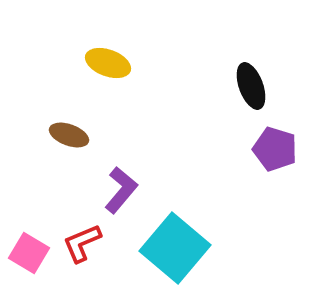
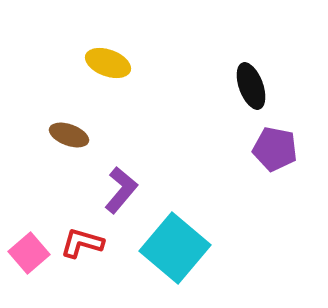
purple pentagon: rotated 6 degrees counterclockwise
red L-shape: rotated 39 degrees clockwise
pink square: rotated 18 degrees clockwise
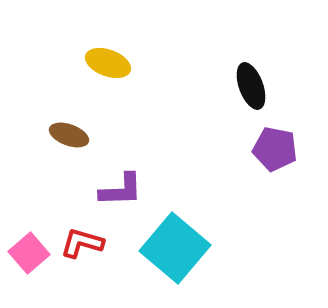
purple L-shape: rotated 48 degrees clockwise
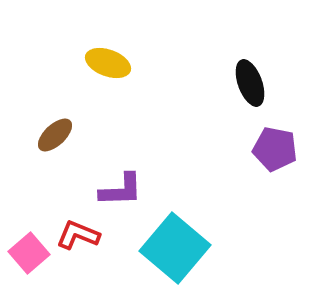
black ellipse: moved 1 px left, 3 px up
brown ellipse: moved 14 px left; rotated 63 degrees counterclockwise
red L-shape: moved 4 px left, 8 px up; rotated 6 degrees clockwise
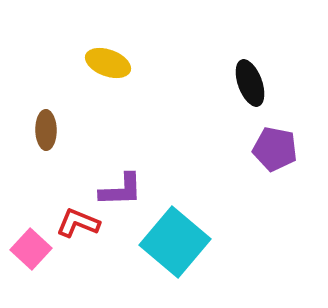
brown ellipse: moved 9 px left, 5 px up; rotated 48 degrees counterclockwise
red L-shape: moved 12 px up
cyan square: moved 6 px up
pink square: moved 2 px right, 4 px up; rotated 6 degrees counterclockwise
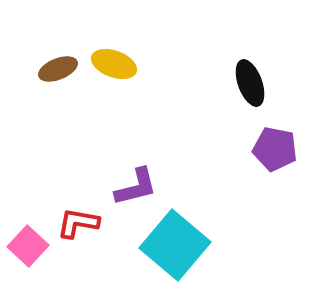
yellow ellipse: moved 6 px right, 1 px down
brown ellipse: moved 12 px right, 61 px up; rotated 69 degrees clockwise
purple L-shape: moved 15 px right, 3 px up; rotated 12 degrees counterclockwise
red L-shape: rotated 12 degrees counterclockwise
cyan square: moved 3 px down
pink square: moved 3 px left, 3 px up
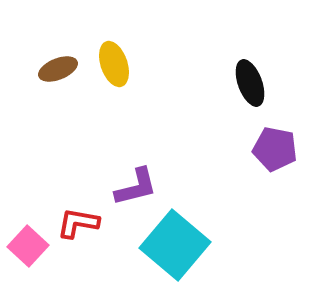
yellow ellipse: rotated 51 degrees clockwise
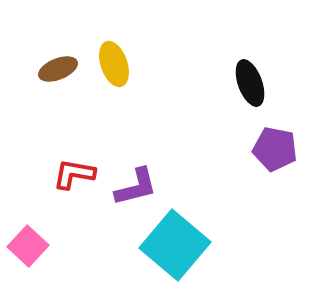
red L-shape: moved 4 px left, 49 px up
